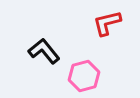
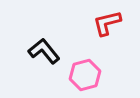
pink hexagon: moved 1 px right, 1 px up
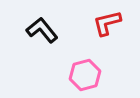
black L-shape: moved 2 px left, 21 px up
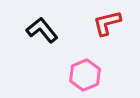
pink hexagon: rotated 8 degrees counterclockwise
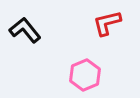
black L-shape: moved 17 px left
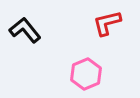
pink hexagon: moved 1 px right, 1 px up
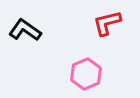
black L-shape: rotated 16 degrees counterclockwise
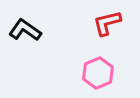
pink hexagon: moved 12 px right, 1 px up
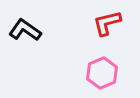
pink hexagon: moved 4 px right
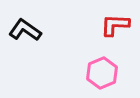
red L-shape: moved 8 px right, 2 px down; rotated 16 degrees clockwise
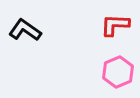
pink hexagon: moved 16 px right, 1 px up
